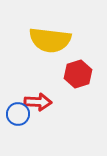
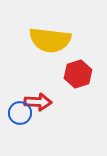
blue circle: moved 2 px right, 1 px up
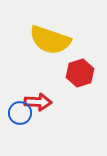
yellow semicircle: rotated 12 degrees clockwise
red hexagon: moved 2 px right, 1 px up
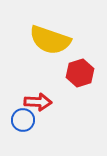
blue circle: moved 3 px right, 7 px down
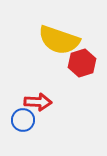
yellow semicircle: moved 9 px right
red hexagon: moved 2 px right, 10 px up
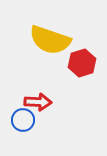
yellow semicircle: moved 9 px left
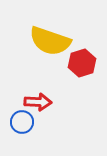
yellow semicircle: moved 1 px down
blue circle: moved 1 px left, 2 px down
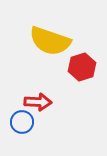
red hexagon: moved 4 px down
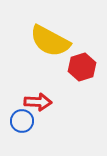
yellow semicircle: rotated 9 degrees clockwise
blue circle: moved 1 px up
